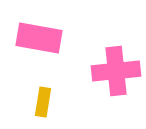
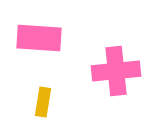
pink rectangle: rotated 6 degrees counterclockwise
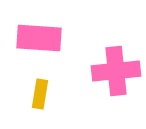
yellow rectangle: moved 3 px left, 8 px up
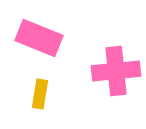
pink rectangle: rotated 18 degrees clockwise
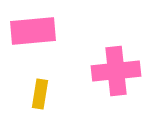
pink rectangle: moved 6 px left, 7 px up; rotated 27 degrees counterclockwise
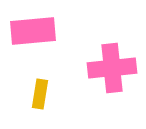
pink cross: moved 4 px left, 3 px up
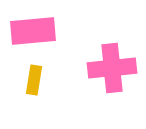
yellow rectangle: moved 6 px left, 14 px up
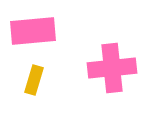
yellow rectangle: rotated 8 degrees clockwise
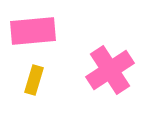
pink cross: moved 2 px left, 2 px down; rotated 27 degrees counterclockwise
